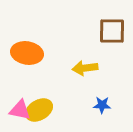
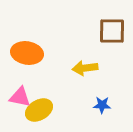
pink triangle: moved 13 px up
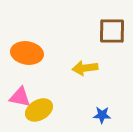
blue star: moved 10 px down
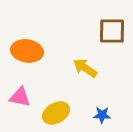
orange ellipse: moved 2 px up
yellow arrow: rotated 40 degrees clockwise
yellow ellipse: moved 17 px right, 3 px down
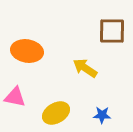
pink triangle: moved 5 px left
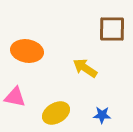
brown square: moved 2 px up
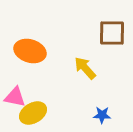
brown square: moved 4 px down
orange ellipse: moved 3 px right; rotated 8 degrees clockwise
yellow arrow: rotated 15 degrees clockwise
yellow ellipse: moved 23 px left
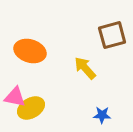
brown square: moved 2 px down; rotated 16 degrees counterclockwise
yellow ellipse: moved 2 px left, 5 px up
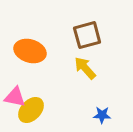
brown square: moved 25 px left
yellow ellipse: moved 2 px down; rotated 16 degrees counterclockwise
